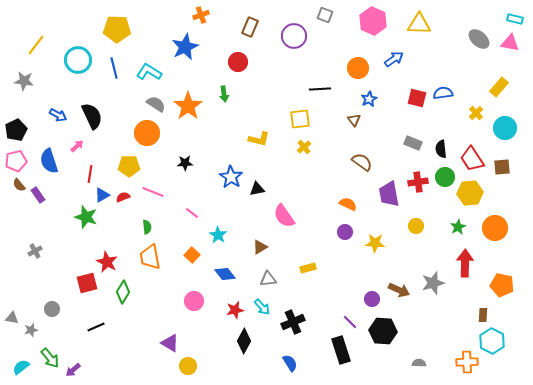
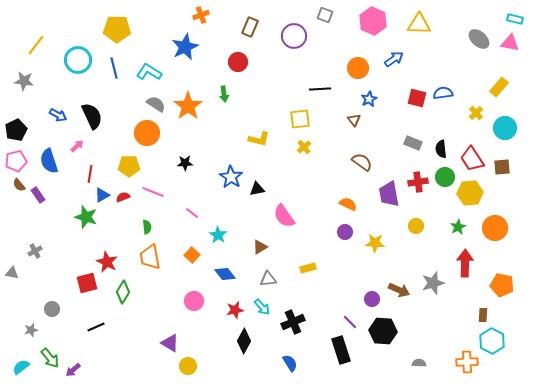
gray triangle at (12, 318): moved 45 px up
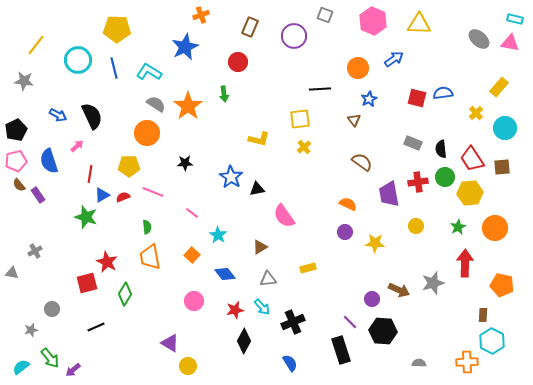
green diamond at (123, 292): moved 2 px right, 2 px down
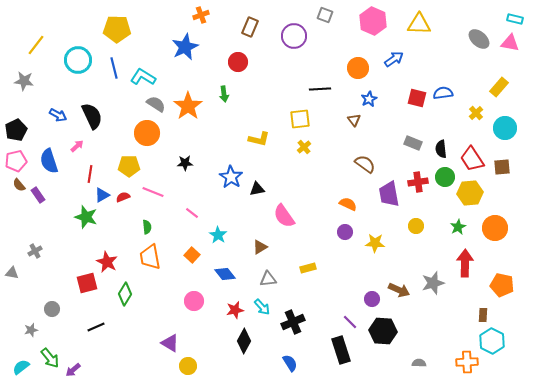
cyan L-shape at (149, 72): moved 6 px left, 5 px down
brown semicircle at (362, 162): moved 3 px right, 2 px down
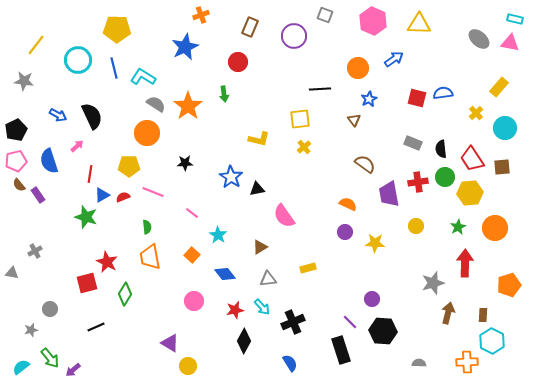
orange pentagon at (502, 285): moved 7 px right; rotated 30 degrees counterclockwise
brown arrow at (399, 290): moved 49 px right, 23 px down; rotated 100 degrees counterclockwise
gray circle at (52, 309): moved 2 px left
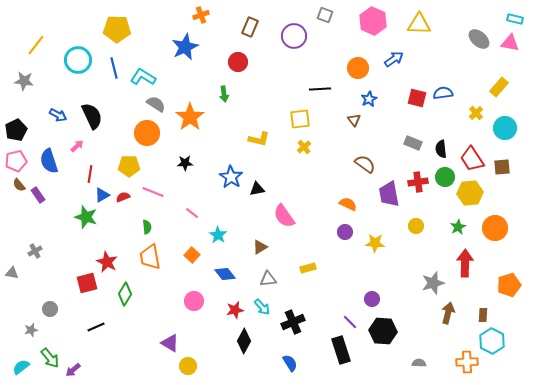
orange star at (188, 106): moved 2 px right, 11 px down
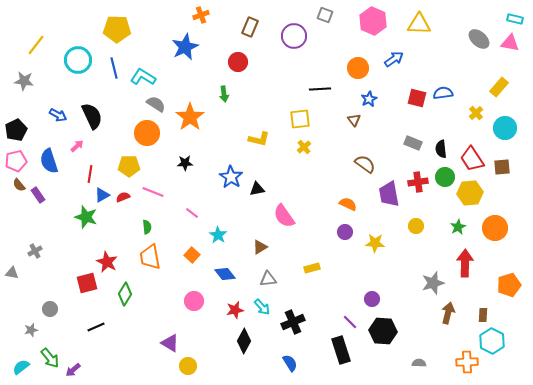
yellow rectangle at (308, 268): moved 4 px right
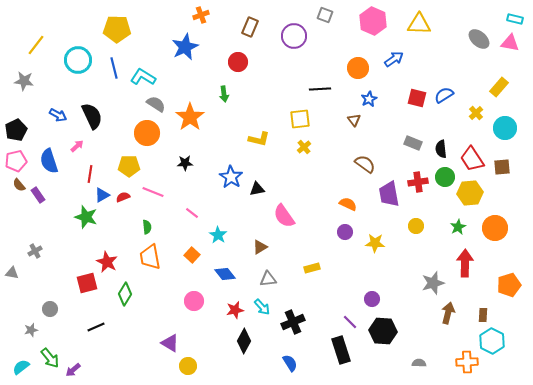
blue semicircle at (443, 93): moved 1 px right, 2 px down; rotated 24 degrees counterclockwise
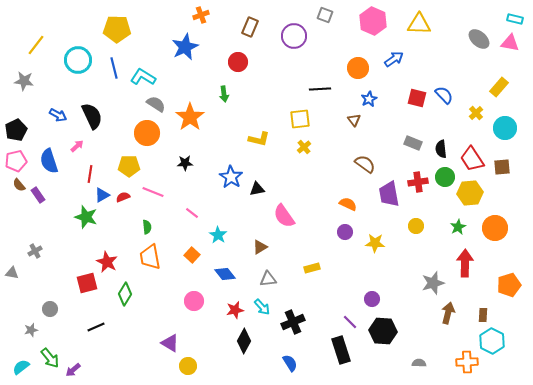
blue semicircle at (444, 95): rotated 78 degrees clockwise
